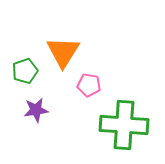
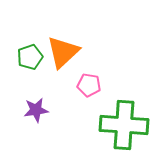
orange triangle: rotated 15 degrees clockwise
green pentagon: moved 5 px right, 14 px up
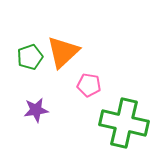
green cross: moved 2 px up; rotated 9 degrees clockwise
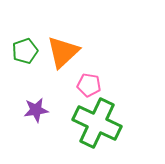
green pentagon: moved 5 px left, 6 px up
green cross: moved 27 px left; rotated 12 degrees clockwise
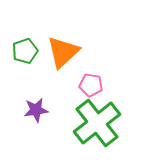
pink pentagon: moved 2 px right
green cross: rotated 27 degrees clockwise
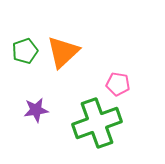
pink pentagon: moved 27 px right, 1 px up
green cross: rotated 18 degrees clockwise
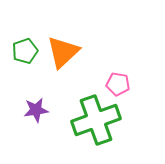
green cross: moved 1 px left, 3 px up
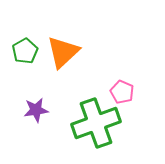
green pentagon: rotated 10 degrees counterclockwise
pink pentagon: moved 4 px right, 8 px down; rotated 15 degrees clockwise
green cross: moved 3 px down
